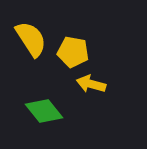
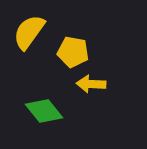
yellow semicircle: moved 2 px left, 7 px up; rotated 111 degrees counterclockwise
yellow arrow: rotated 12 degrees counterclockwise
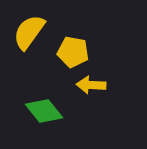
yellow arrow: moved 1 px down
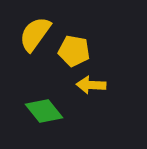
yellow semicircle: moved 6 px right, 2 px down
yellow pentagon: moved 1 px right, 1 px up
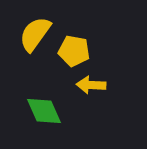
green diamond: rotated 15 degrees clockwise
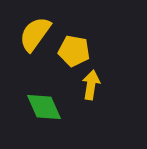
yellow arrow: rotated 96 degrees clockwise
green diamond: moved 4 px up
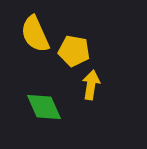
yellow semicircle: rotated 60 degrees counterclockwise
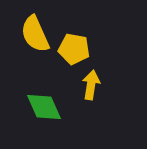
yellow pentagon: moved 2 px up
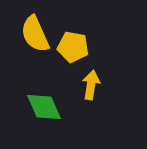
yellow pentagon: moved 1 px left, 2 px up
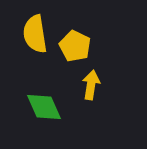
yellow semicircle: rotated 15 degrees clockwise
yellow pentagon: moved 2 px right, 1 px up; rotated 16 degrees clockwise
